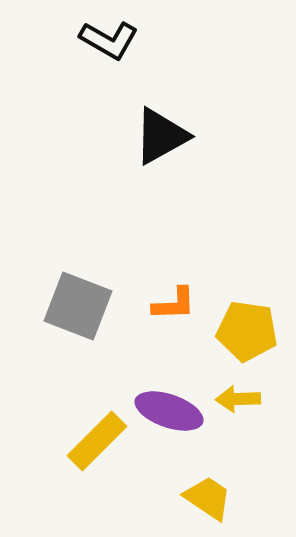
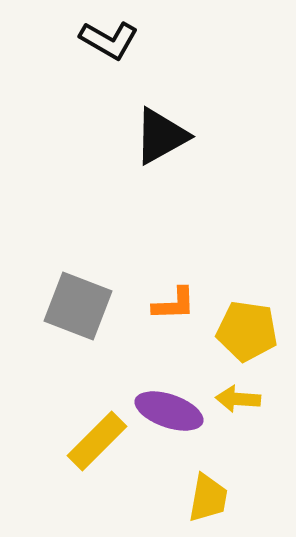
yellow arrow: rotated 6 degrees clockwise
yellow trapezoid: rotated 66 degrees clockwise
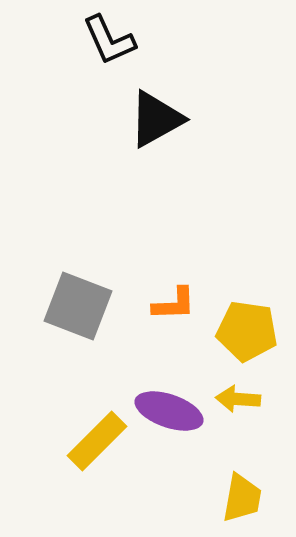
black L-shape: rotated 36 degrees clockwise
black triangle: moved 5 px left, 17 px up
yellow trapezoid: moved 34 px right
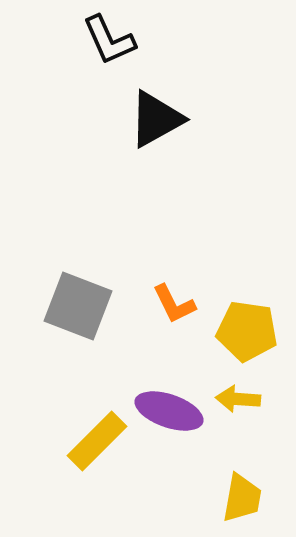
orange L-shape: rotated 66 degrees clockwise
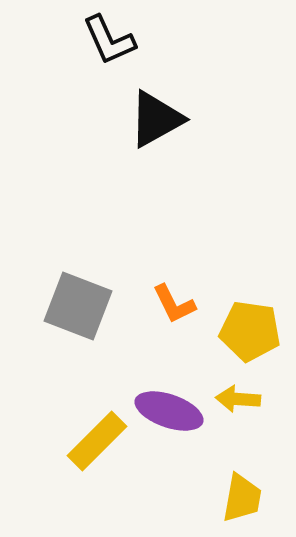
yellow pentagon: moved 3 px right
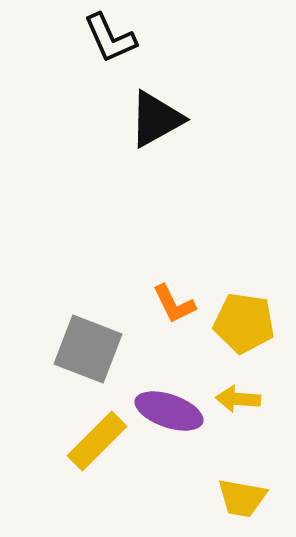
black L-shape: moved 1 px right, 2 px up
gray square: moved 10 px right, 43 px down
yellow pentagon: moved 6 px left, 8 px up
yellow trapezoid: rotated 90 degrees clockwise
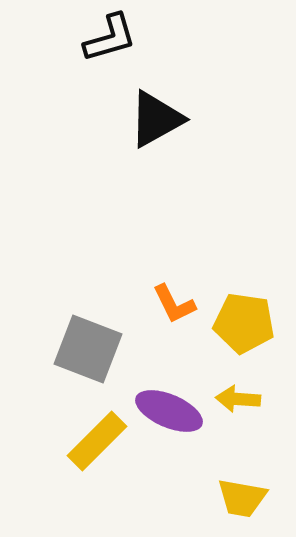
black L-shape: rotated 82 degrees counterclockwise
purple ellipse: rotated 4 degrees clockwise
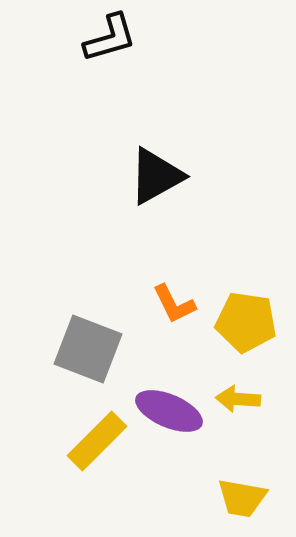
black triangle: moved 57 px down
yellow pentagon: moved 2 px right, 1 px up
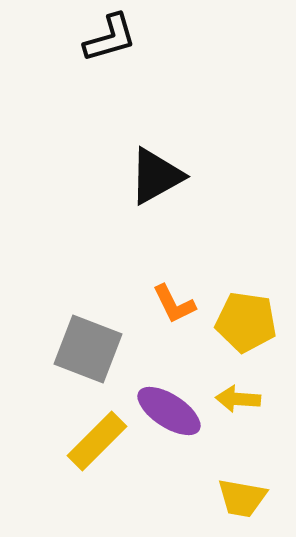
purple ellipse: rotated 10 degrees clockwise
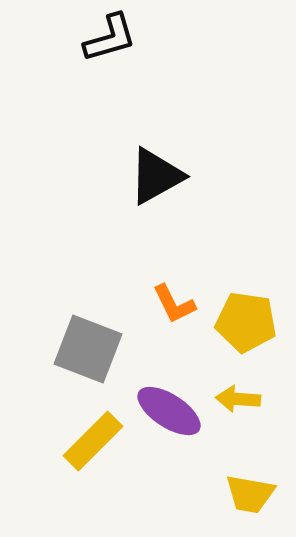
yellow rectangle: moved 4 px left
yellow trapezoid: moved 8 px right, 4 px up
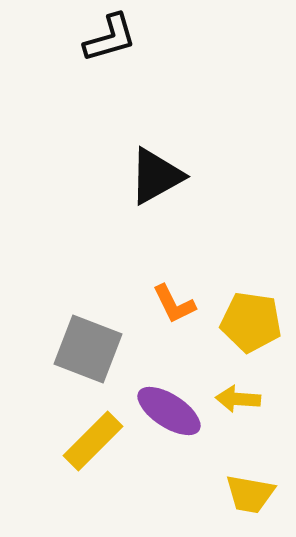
yellow pentagon: moved 5 px right
